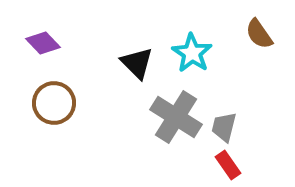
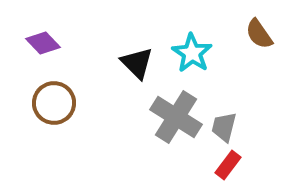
red rectangle: rotated 72 degrees clockwise
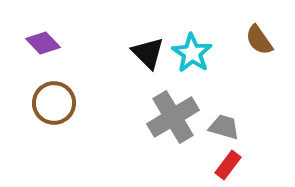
brown semicircle: moved 6 px down
black triangle: moved 11 px right, 10 px up
gray cross: moved 3 px left; rotated 27 degrees clockwise
gray trapezoid: rotated 92 degrees clockwise
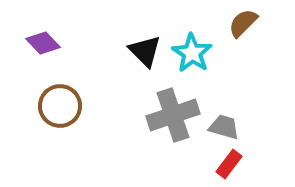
brown semicircle: moved 16 px left, 17 px up; rotated 80 degrees clockwise
black triangle: moved 3 px left, 2 px up
brown circle: moved 6 px right, 3 px down
gray cross: moved 2 px up; rotated 12 degrees clockwise
red rectangle: moved 1 px right, 1 px up
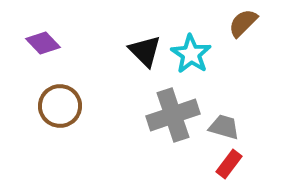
cyan star: moved 1 px left, 1 px down
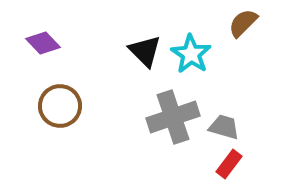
gray cross: moved 2 px down
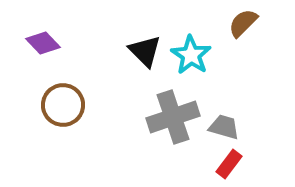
cyan star: moved 1 px down
brown circle: moved 3 px right, 1 px up
